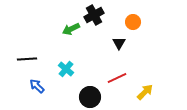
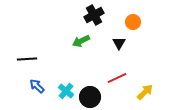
green arrow: moved 10 px right, 12 px down
cyan cross: moved 22 px down
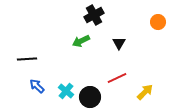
orange circle: moved 25 px right
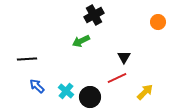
black triangle: moved 5 px right, 14 px down
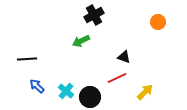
black triangle: rotated 40 degrees counterclockwise
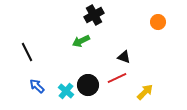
black line: moved 7 px up; rotated 66 degrees clockwise
black circle: moved 2 px left, 12 px up
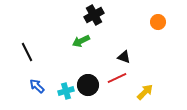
cyan cross: rotated 35 degrees clockwise
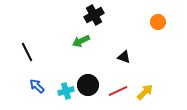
red line: moved 1 px right, 13 px down
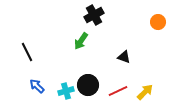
green arrow: rotated 30 degrees counterclockwise
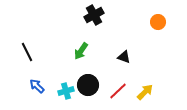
green arrow: moved 10 px down
red line: rotated 18 degrees counterclockwise
